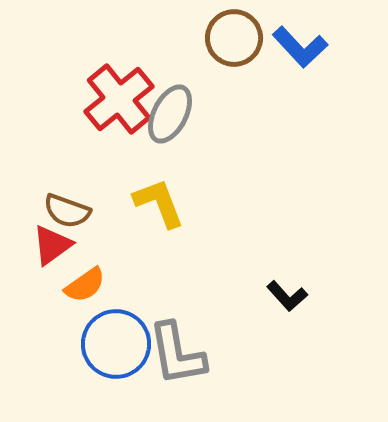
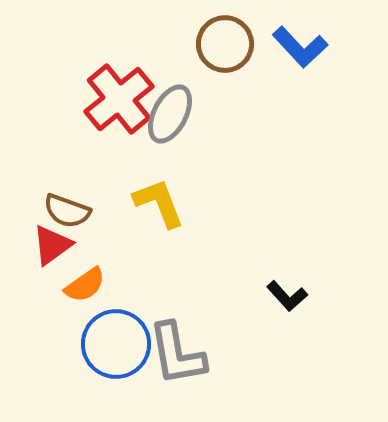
brown circle: moved 9 px left, 6 px down
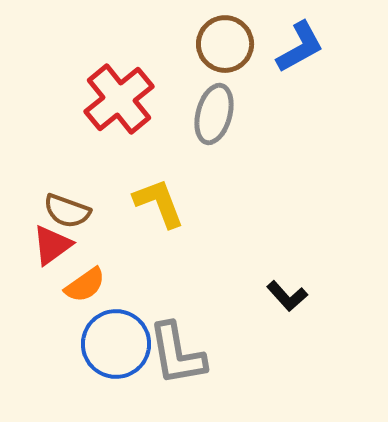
blue L-shape: rotated 76 degrees counterclockwise
gray ellipse: moved 44 px right; rotated 12 degrees counterclockwise
